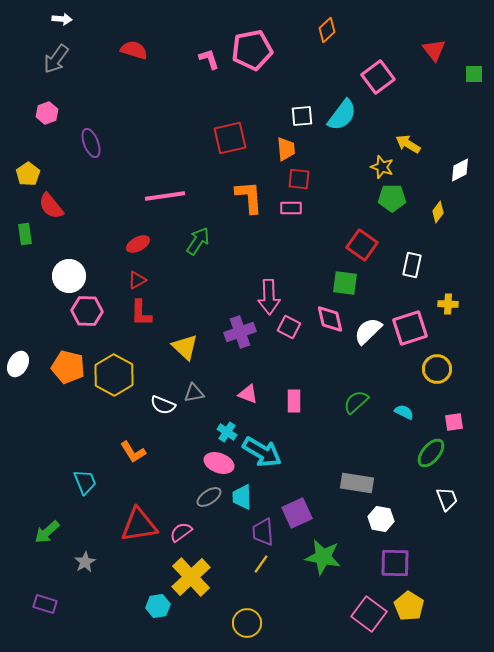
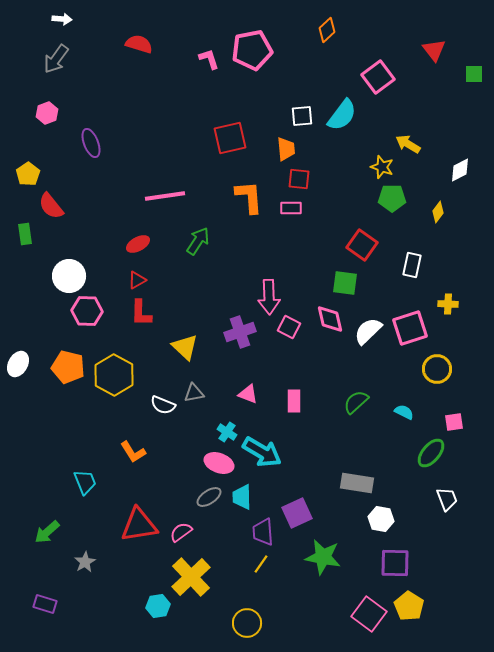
red semicircle at (134, 50): moved 5 px right, 6 px up
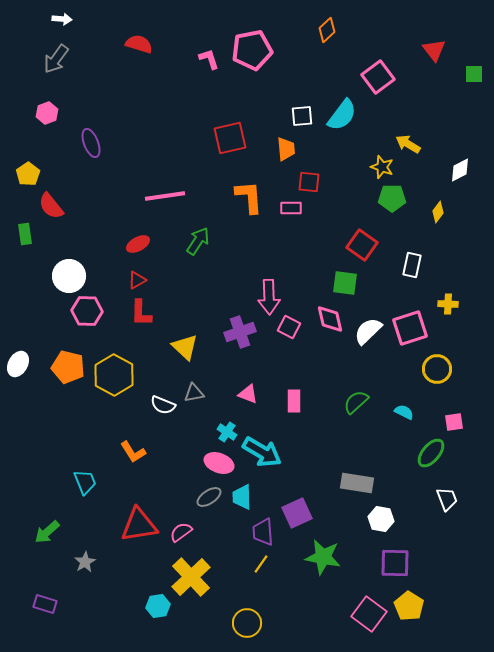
red square at (299, 179): moved 10 px right, 3 px down
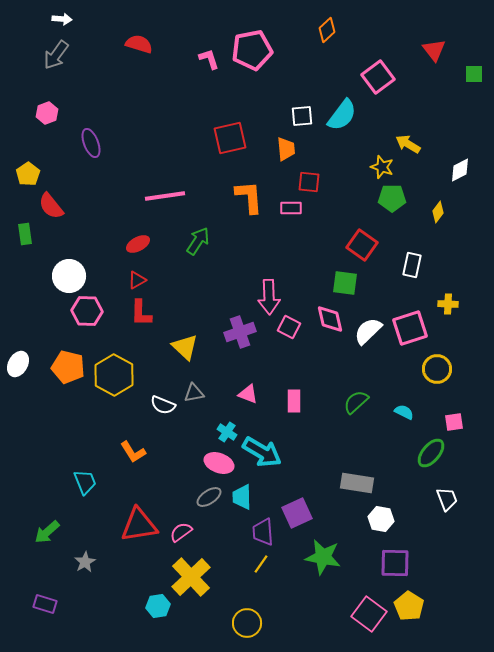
gray arrow at (56, 59): moved 4 px up
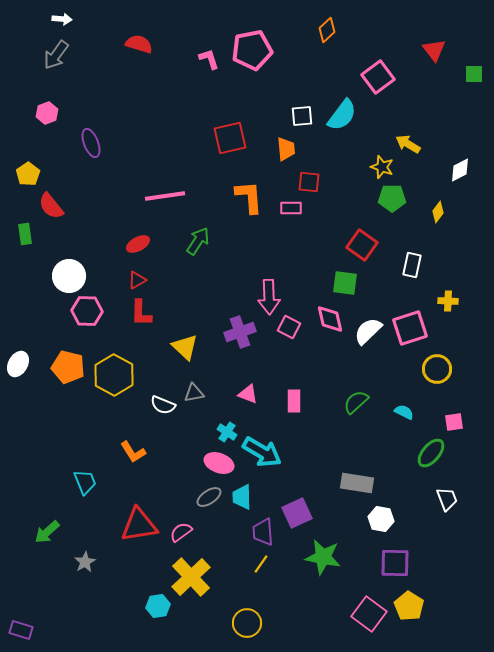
yellow cross at (448, 304): moved 3 px up
purple rectangle at (45, 604): moved 24 px left, 26 px down
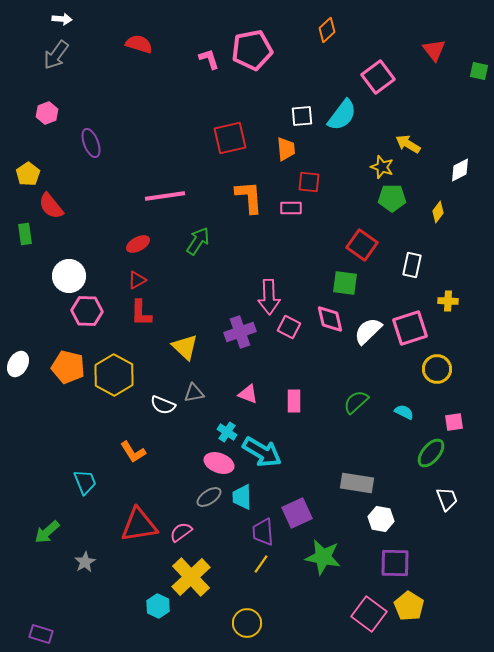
green square at (474, 74): moved 5 px right, 3 px up; rotated 12 degrees clockwise
cyan hexagon at (158, 606): rotated 25 degrees counterclockwise
purple rectangle at (21, 630): moved 20 px right, 4 px down
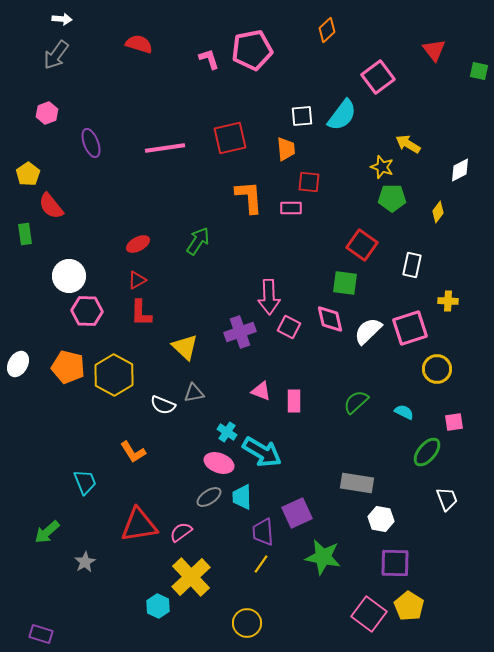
pink line at (165, 196): moved 48 px up
pink triangle at (248, 394): moved 13 px right, 3 px up
green ellipse at (431, 453): moved 4 px left, 1 px up
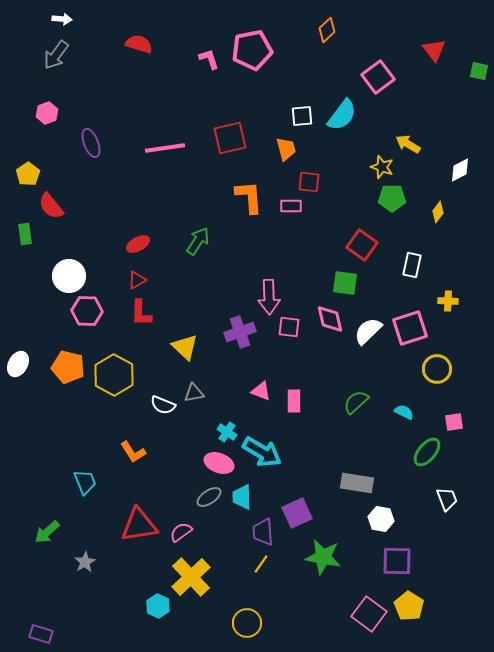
orange trapezoid at (286, 149): rotated 10 degrees counterclockwise
pink rectangle at (291, 208): moved 2 px up
pink square at (289, 327): rotated 20 degrees counterclockwise
purple square at (395, 563): moved 2 px right, 2 px up
